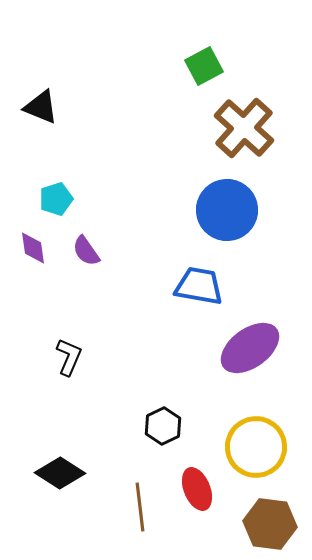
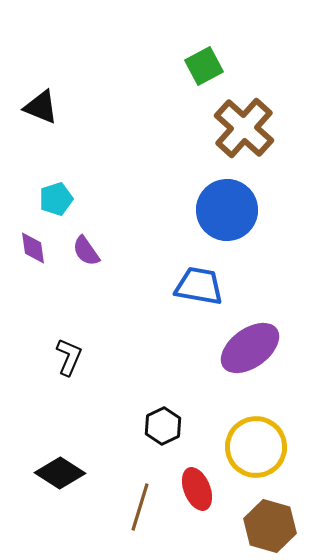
brown line: rotated 24 degrees clockwise
brown hexagon: moved 2 px down; rotated 9 degrees clockwise
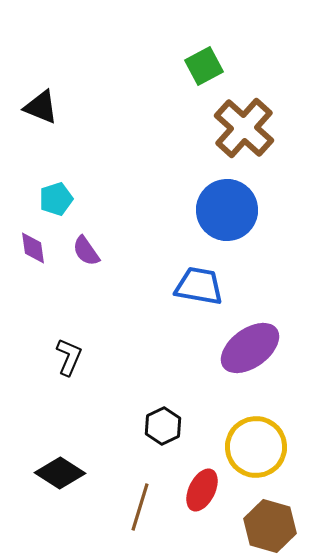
red ellipse: moved 5 px right, 1 px down; rotated 48 degrees clockwise
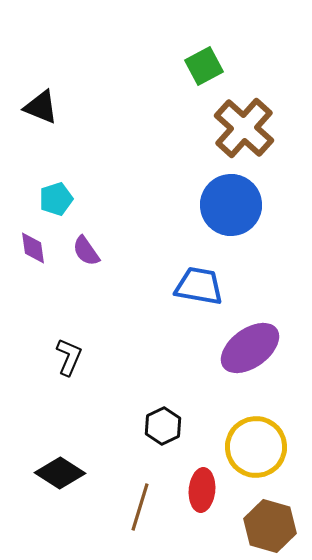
blue circle: moved 4 px right, 5 px up
red ellipse: rotated 21 degrees counterclockwise
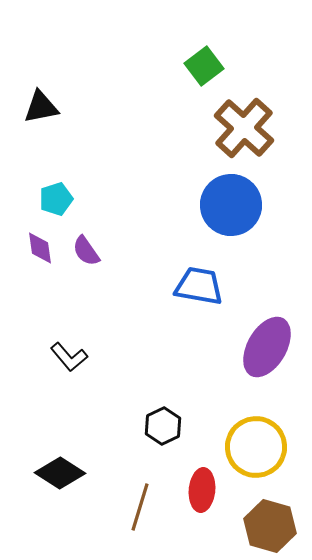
green square: rotated 9 degrees counterclockwise
black triangle: rotated 33 degrees counterclockwise
purple diamond: moved 7 px right
purple ellipse: moved 17 px right, 1 px up; rotated 24 degrees counterclockwise
black L-shape: rotated 117 degrees clockwise
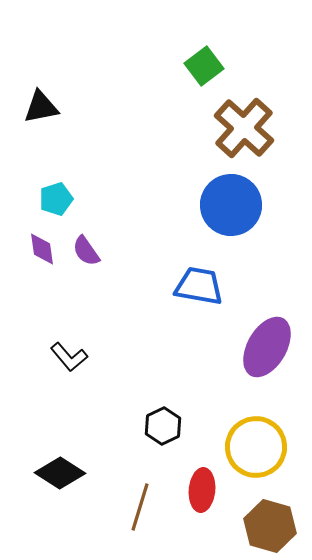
purple diamond: moved 2 px right, 1 px down
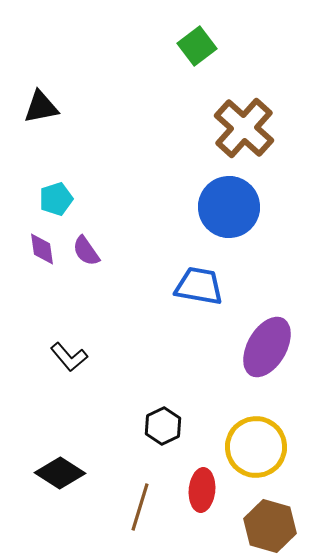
green square: moved 7 px left, 20 px up
blue circle: moved 2 px left, 2 px down
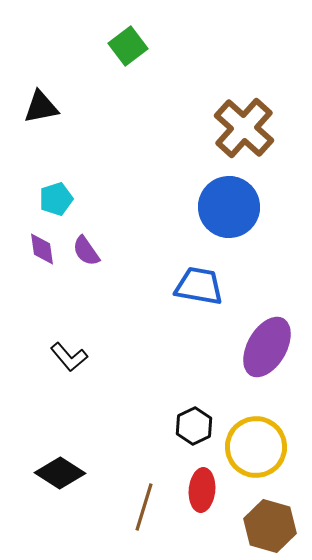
green square: moved 69 px left
black hexagon: moved 31 px right
brown line: moved 4 px right
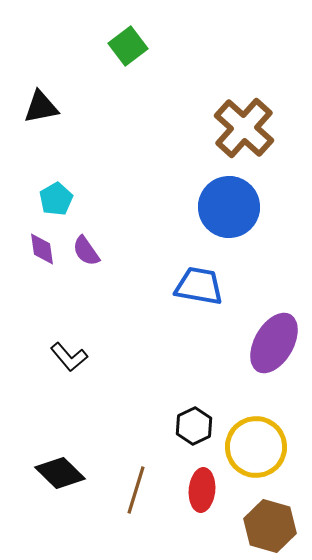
cyan pentagon: rotated 12 degrees counterclockwise
purple ellipse: moved 7 px right, 4 px up
black diamond: rotated 12 degrees clockwise
brown line: moved 8 px left, 17 px up
